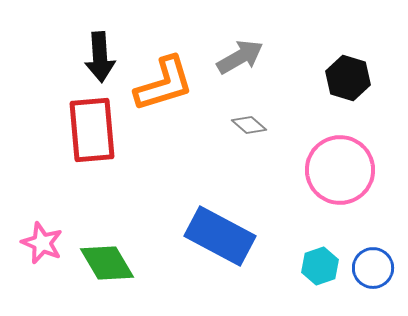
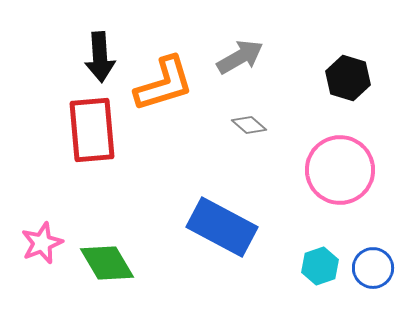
blue rectangle: moved 2 px right, 9 px up
pink star: rotated 27 degrees clockwise
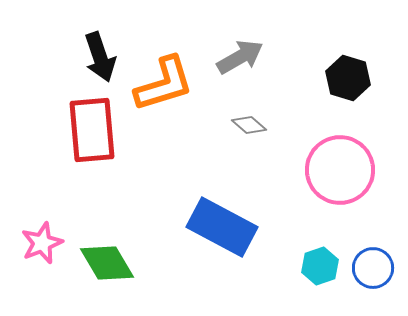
black arrow: rotated 15 degrees counterclockwise
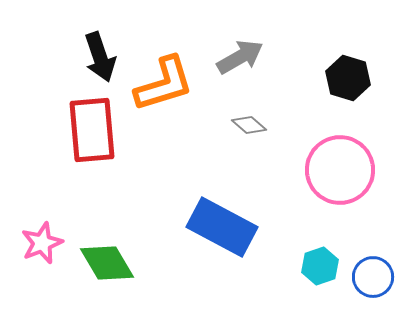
blue circle: moved 9 px down
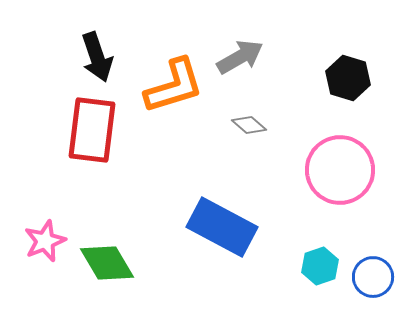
black arrow: moved 3 px left
orange L-shape: moved 10 px right, 2 px down
red rectangle: rotated 12 degrees clockwise
pink star: moved 3 px right, 2 px up
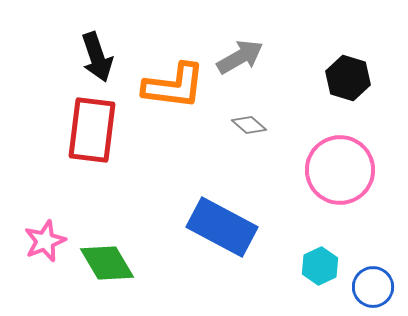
orange L-shape: rotated 24 degrees clockwise
cyan hexagon: rotated 6 degrees counterclockwise
blue circle: moved 10 px down
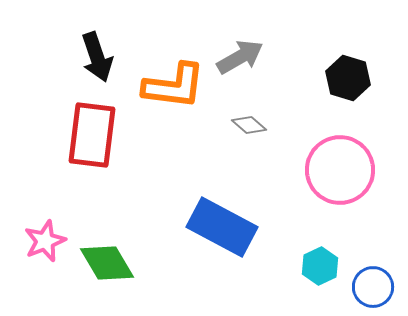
red rectangle: moved 5 px down
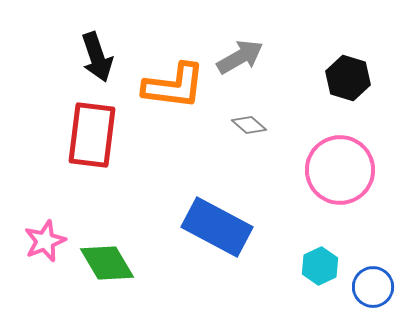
blue rectangle: moved 5 px left
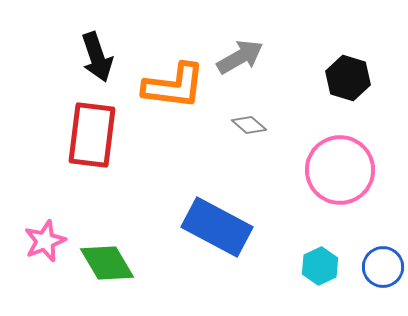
blue circle: moved 10 px right, 20 px up
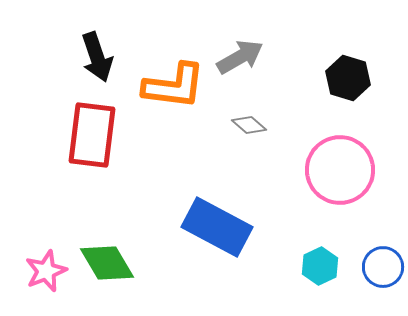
pink star: moved 1 px right, 30 px down
